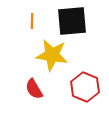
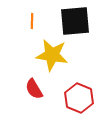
black square: moved 3 px right
red hexagon: moved 6 px left, 11 px down
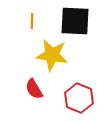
black square: rotated 8 degrees clockwise
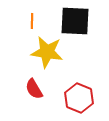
yellow star: moved 5 px left, 3 px up
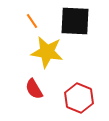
orange line: rotated 35 degrees counterclockwise
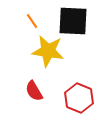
black square: moved 2 px left
yellow star: moved 1 px right, 1 px up
red semicircle: moved 2 px down
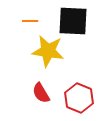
orange line: moved 2 px left; rotated 56 degrees counterclockwise
red semicircle: moved 7 px right, 2 px down
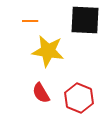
black square: moved 12 px right, 1 px up
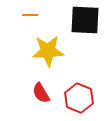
orange line: moved 6 px up
yellow star: rotated 12 degrees counterclockwise
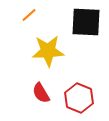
orange line: moved 1 px left; rotated 42 degrees counterclockwise
black square: moved 1 px right, 2 px down
